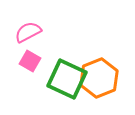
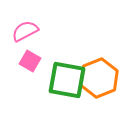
pink semicircle: moved 3 px left, 1 px up
green square: moved 1 px down; rotated 15 degrees counterclockwise
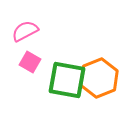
pink square: moved 1 px down
